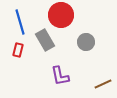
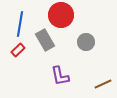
blue line: moved 2 px down; rotated 25 degrees clockwise
red rectangle: rotated 32 degrees clockwise
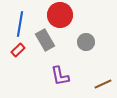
red circle: moved 1 px left
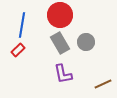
blue line: moved 2 px right, 1 px down
gray rectangle: moved 15 px right, 3 px down
purple L-shape: moved 3 px right, 2 px up
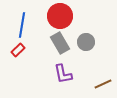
red circle: moved 1 px down
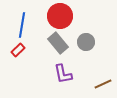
gray rectangle: moved 2 px left; rotated 10 degrees counterclockwise
